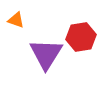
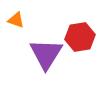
red hexagon: moved 1 px left
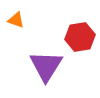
purple triangle: moved 12 px down
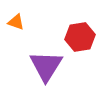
orange triangle: moved 2 px down
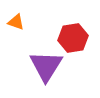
red hexagon: moved 7 px left, 1 px down
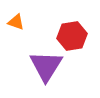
red hexagon: moved 1 px left, 2 px up
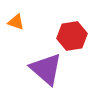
purple triangle: moved 3 px down; rotated 21 degrees counterclockwise
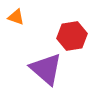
orange triangle: moved 5 px up
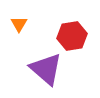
orange triangle: moved 3 px right, 7 px down; rotated 42 degrees clockwise
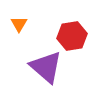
purple triangle: moved 2 px up
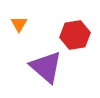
red hexagon: moved 3 px right, 1 px up
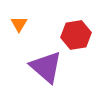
red hexagon: moved 1 px right
